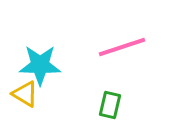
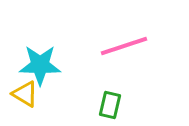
pink line: moved 2 px right, 1 px up
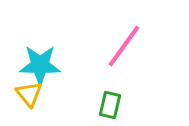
pink line: rotated 36 degrees counterclockwise
yellow triangle: moved 4 px right; rotated 20 degrees clockwise
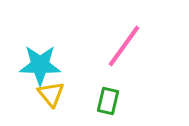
yellow triangle: moved 22 px right
green rectangle: moved 2 px left, 4 px up
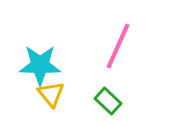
pink line: moved 6 px left; rotated 12 degrees counterclockwise
green rectangle: rotated 60 degrees counterclockwise
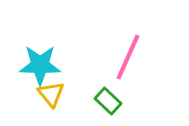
pink line: moved 10 px right, 11 px down
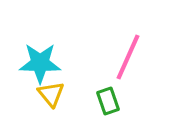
cyan star: moved 2 px up
green rectangle: rotated 28 degrees clockwise
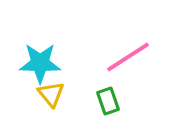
pink line: rotated 33 degrees clockwise
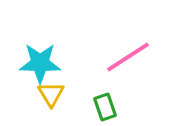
yellow triangle: rotated 8 degrees clockwise
green rectangle: moved 3 px left, 6 px down
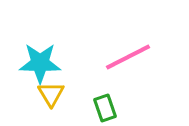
pink line: rotated 6 degrees clockwise
green rectangle: moved 1 px down
